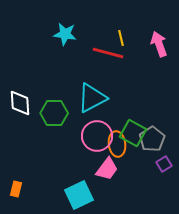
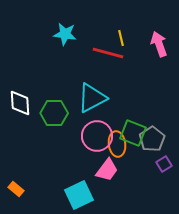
green square: rotated 8 degrees counterclockwise
pink trapezoid: moved 1 px down
orange rectangle: rotated 63 degrees counterclockwise
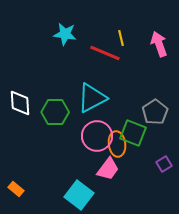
red line: moved 3 px left; rotated 8 degrees clockwise
green hexagon: moved 1 px right, 1 px up
gray pentagon: moved 3 px right, 27 px up
pink trapezoid: moved 1 px right, 1 px up
cyan square: rotated 28 degrees counterclockwise
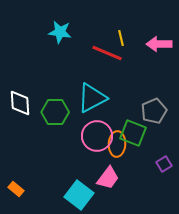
cyan star: moved 5 px left, 2 px up
pink arrow: rotated 70 degrees counterclockwise
red line: moved 2 px right
gray pentagon: moved 1 px left, 1 px up; rotated 10 degrees clockwise
orange ellipse: rotated 10 degrees clockwise
pink trapezoid: moved 9 px down
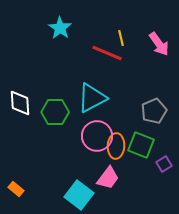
cyan star: moved 4 px up; rotated 25 degrees clockwise
pink arrow: rotated 125 degrees counterclockwise
green square: moved 8 px right, 12 px down
orange ellipse: moved 1 px left, 2 px down
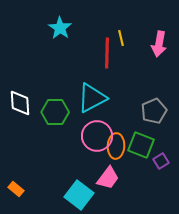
pink arrow: rotated 45 degrees clockwise
red line: rotated 68 degrees clockwise
purple square: moved 3 px left, 3 px up
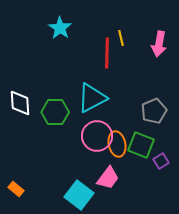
orange ellipse: moved 1 px right, 2 px up; rotated 15 degrees counterclockwise
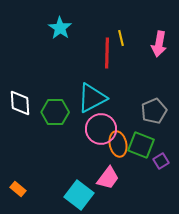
pink circle: moved 4 px right, 7 px up
orange ellipse: moved 1 px right
orange rectangle: moved 2 px right
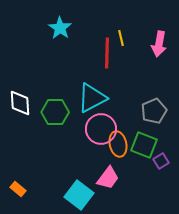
green square: moved 3 px right
